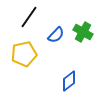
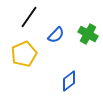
green cross: moved 5 px right, 2 px down
yellow pentagon: rotated 10 degrees counterclockwise
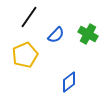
yellow pentagon: moved 1 px right, 1 px down
blue diamond: moved 1 px down
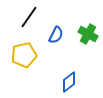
blue semicircle: rotated 18 degrees counterclockwise
yellow pentagon: moved 1 px left; rotated 10 degrees clockwise
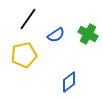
black line: moved 1 px left, 2 px down
blue semicircle: rotated 30 degrees clockwise
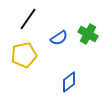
blue semicircle: moved 3 px right, 3 px down
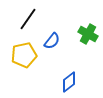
blue semicircle: moved 7 px left, 3 px down; rotated 18 degrees counterclockwise
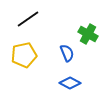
black line: rotated 20 degrees clockwise
blue semicircle: moved 15 px right, 12 px down; rotated 60 degrees counterclockwise
blue diamond: moved 1 px right, 1 px down; rotated 65 degrees clockwise
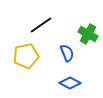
black line: moved 13 px right, 6 px down
yellow pentagon: moved 2 px right, 1 px down
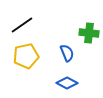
black line: moved 19 px left
green cross: moved 1 px right, 1 px up; rotated 24 degrees counterclockwise
blue diamond: moved 3 px left
